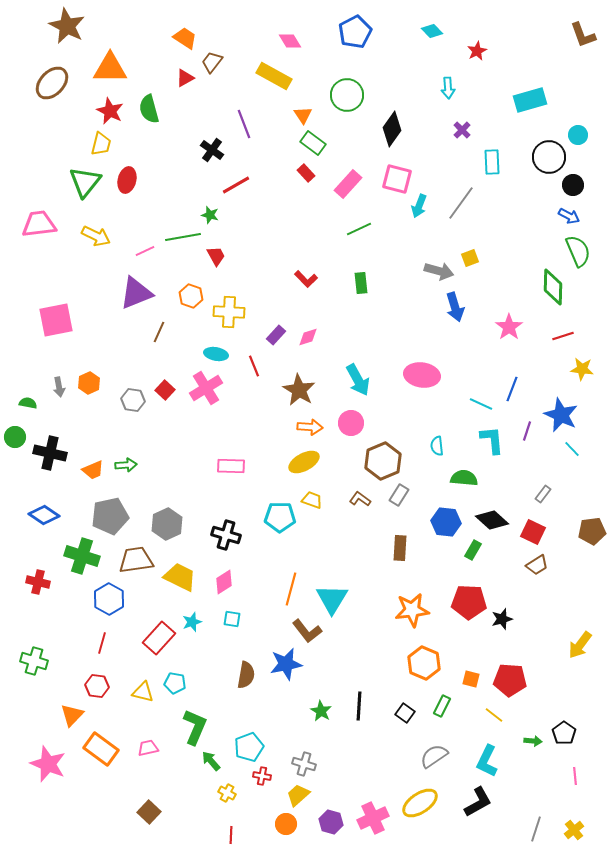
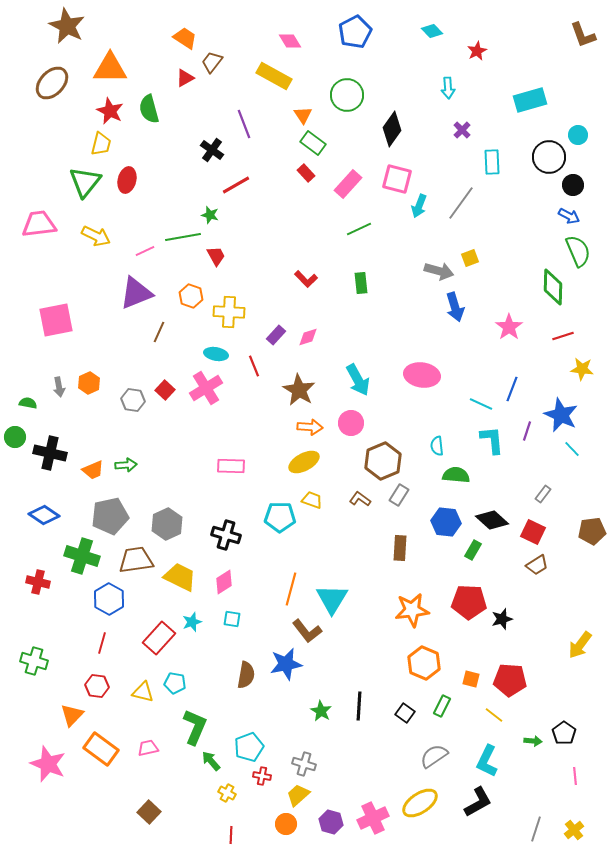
green semicircle at (464, 478): moved 8 px left, 3 px up
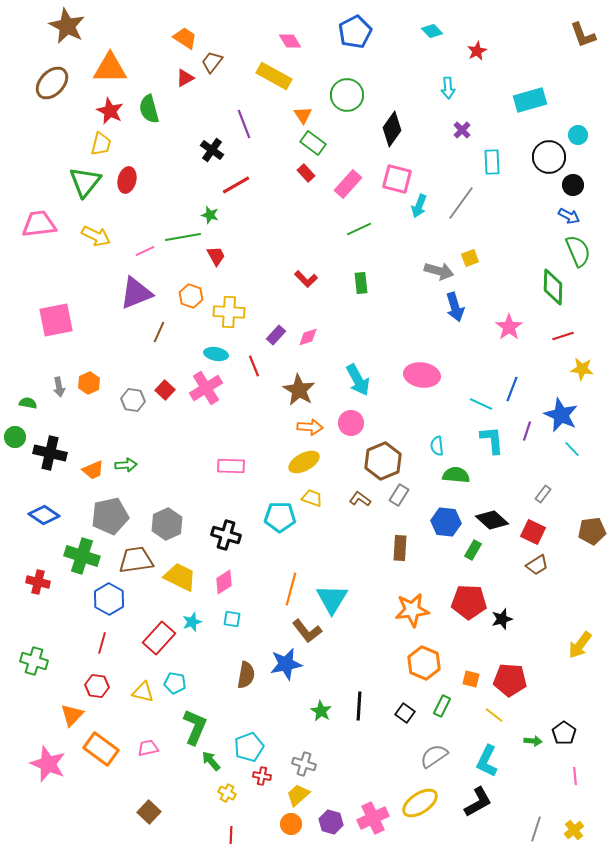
yellow trapezoid at (312, 500): moved 2 px up
orange circle at (286, 824): moved 5 px right
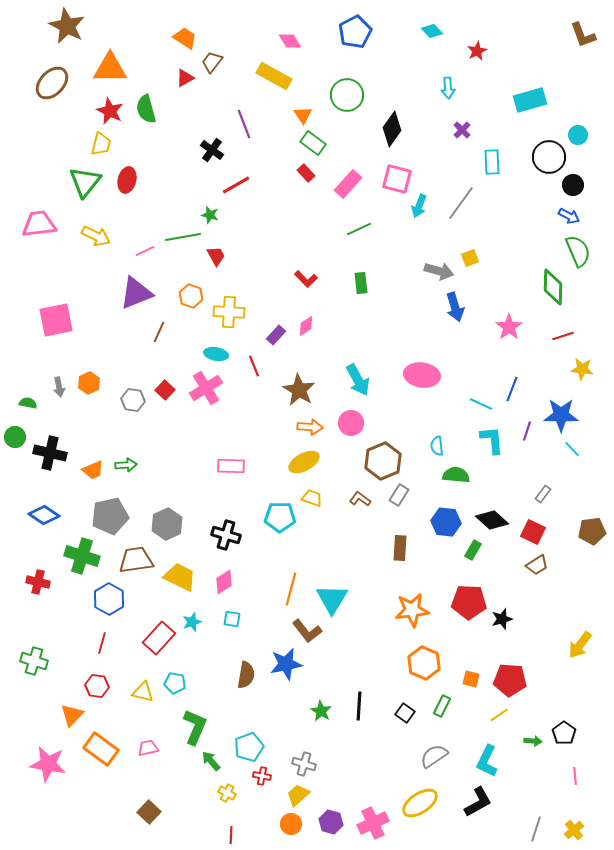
green semicircle at (149, 109): moved 3 px left
pink diamond at (308, 337): moved 2 px left, 11 px up; rotated 15 degrees counterclockwise
blue star at (561, 415): rotated 24 degrees counterclockwise
yellow line at (494, 715): moved 5 px right; rotated 72 degrees counterclockwise
pink star at (48, 764): rotated 12 degrees counterclockwise
pink cross at (373, 818): moved 5 px down
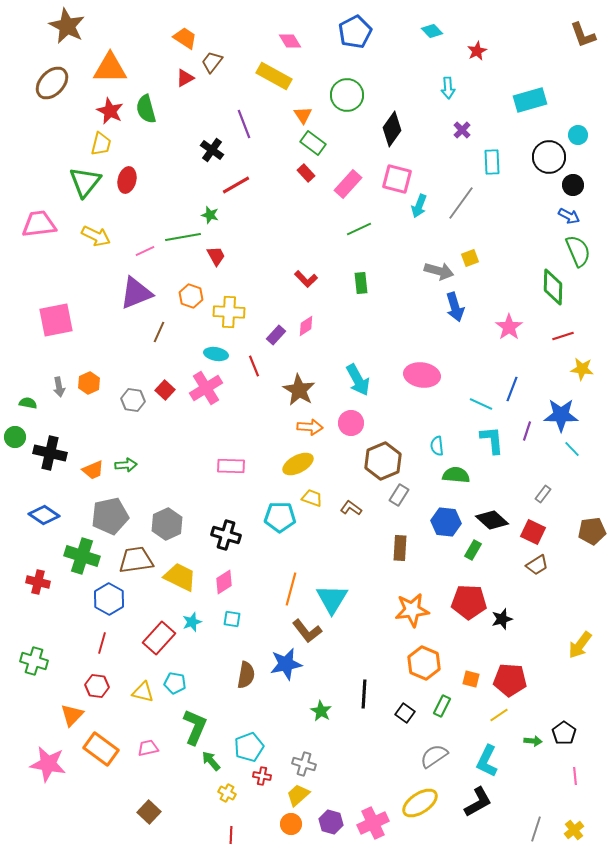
yellow ellipse at (304, 462): moved 6 px left, 2 px down
brown L-shape at (360, 499): moved 9 px left, 9 px down
black line at (359, 706): moved 5 px right, 12 px up
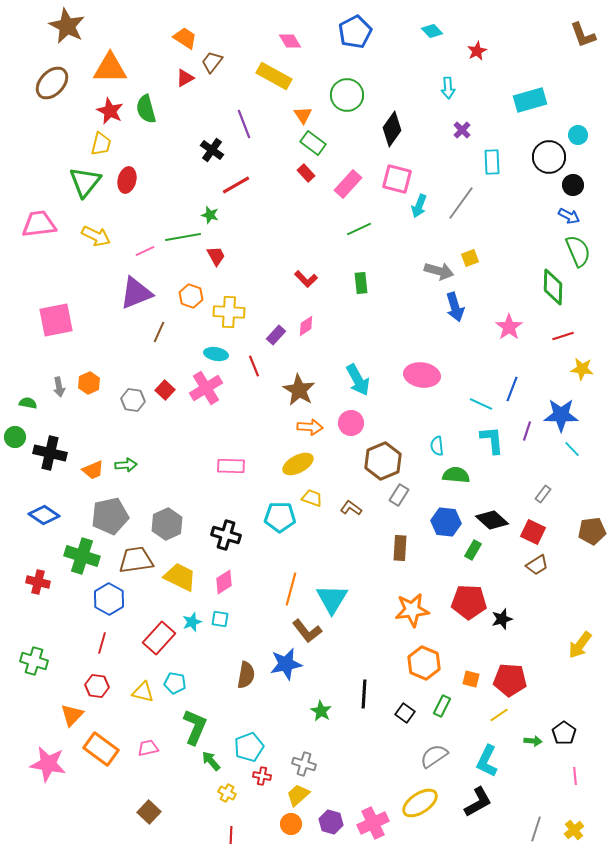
cyan square at (232, 619): moved 12 px left
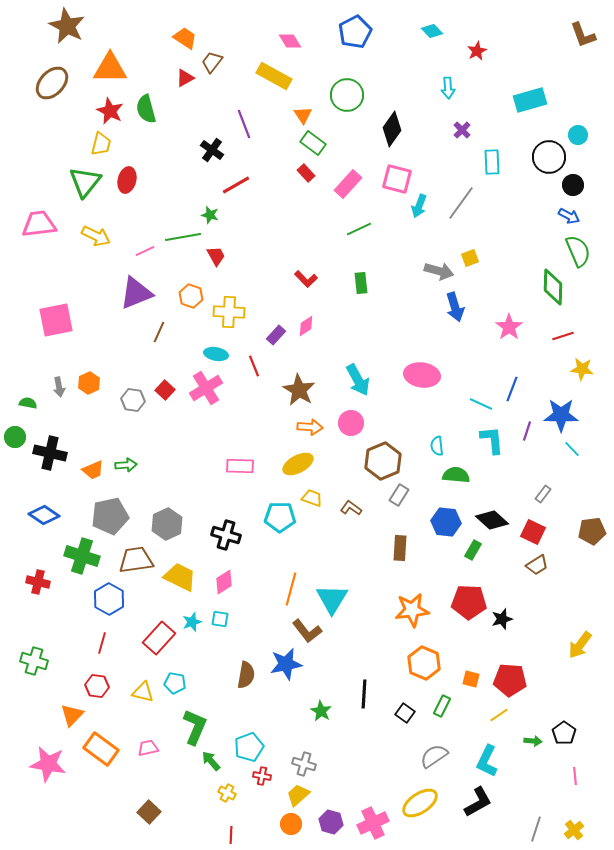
pink rectangle at (231, 466): moved 9 px right
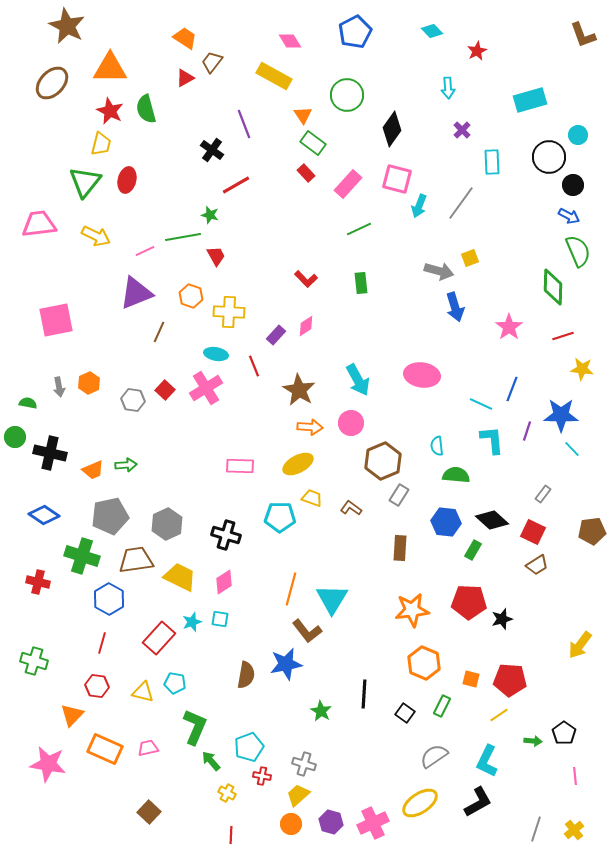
orange rectangle at (101, 749): moved 4 px right; rotated 12 degrees counterclockwise
